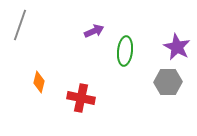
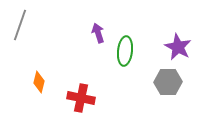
purple arrow: moved 4 px right, 2 px down; rotated 84 degrees counterclockwise
purple star: moved 1 px right
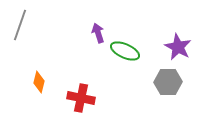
green ellipse: rotated 72 degrees counterclockwise
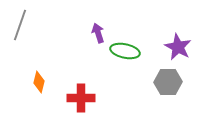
green ellipse: rotated 12 degrees counterclockwise
red cross: rotated 12 degrees counterclockwise
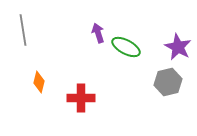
gray line: moved 3 px right, 5 px down; rotated 28 degrees counterclockwise
green ellipse: moved 1 px right, 4 px up; rotated 16 degrees clockwise
gray hexagon: rotated 12 degrees counterclockwise
